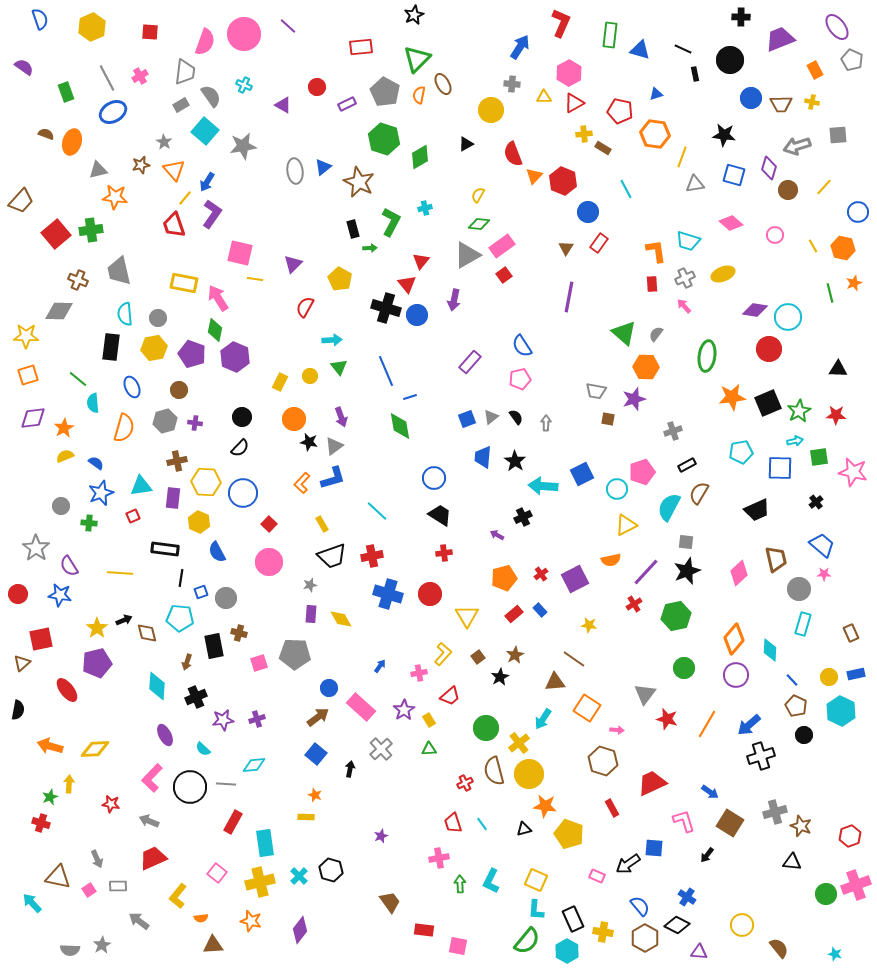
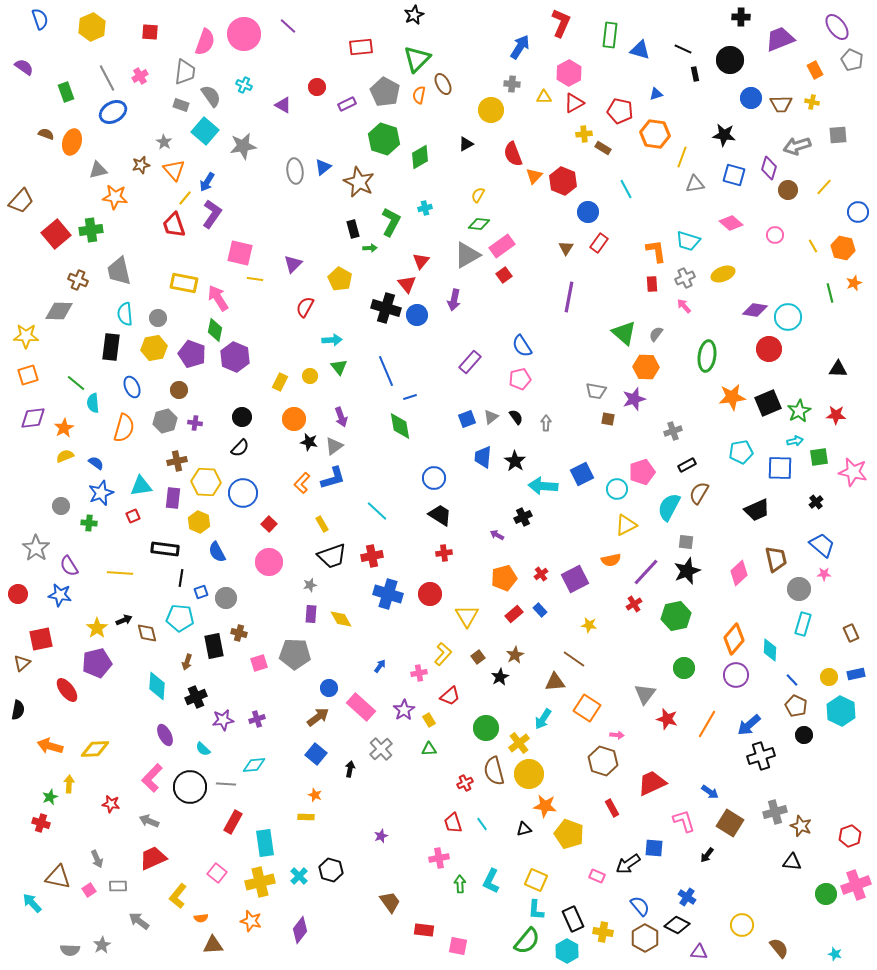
gray rectangle at (181, 105): rotated 49 degrees clockwise
green line at (78, 379): moved 2 px left, 4 px down
pink arrow at (617, 730): moved 5 px down
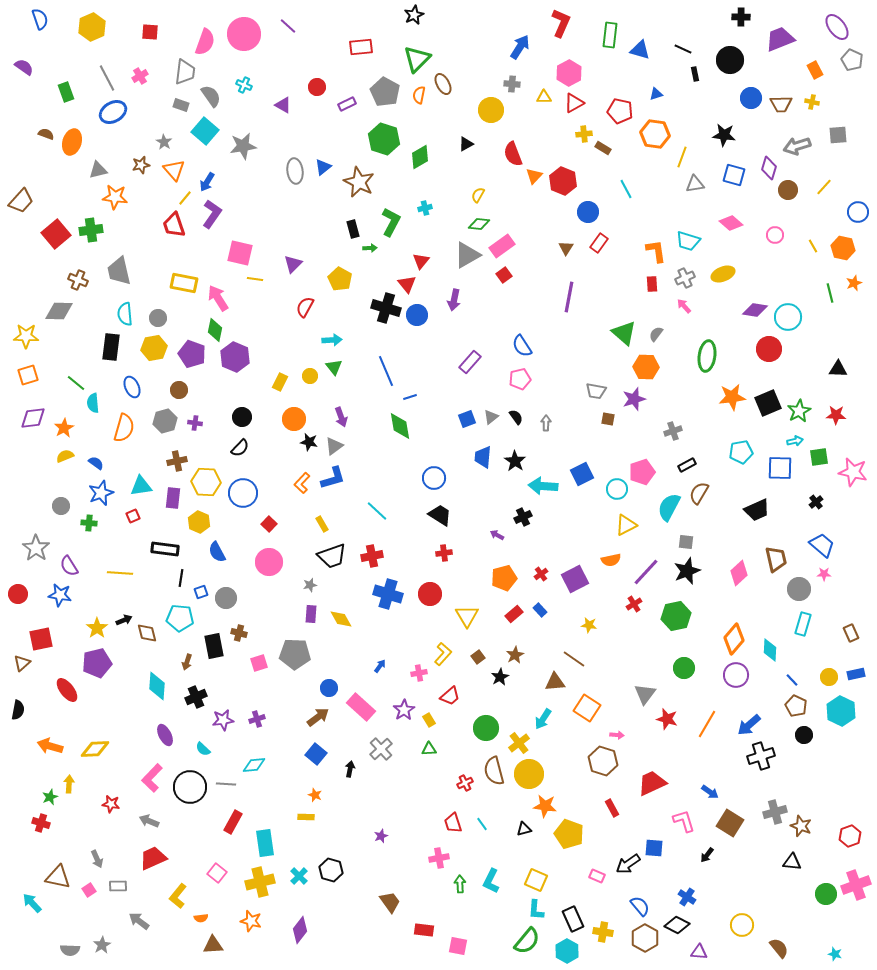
green triangle at (339, 367): moved 5 px left
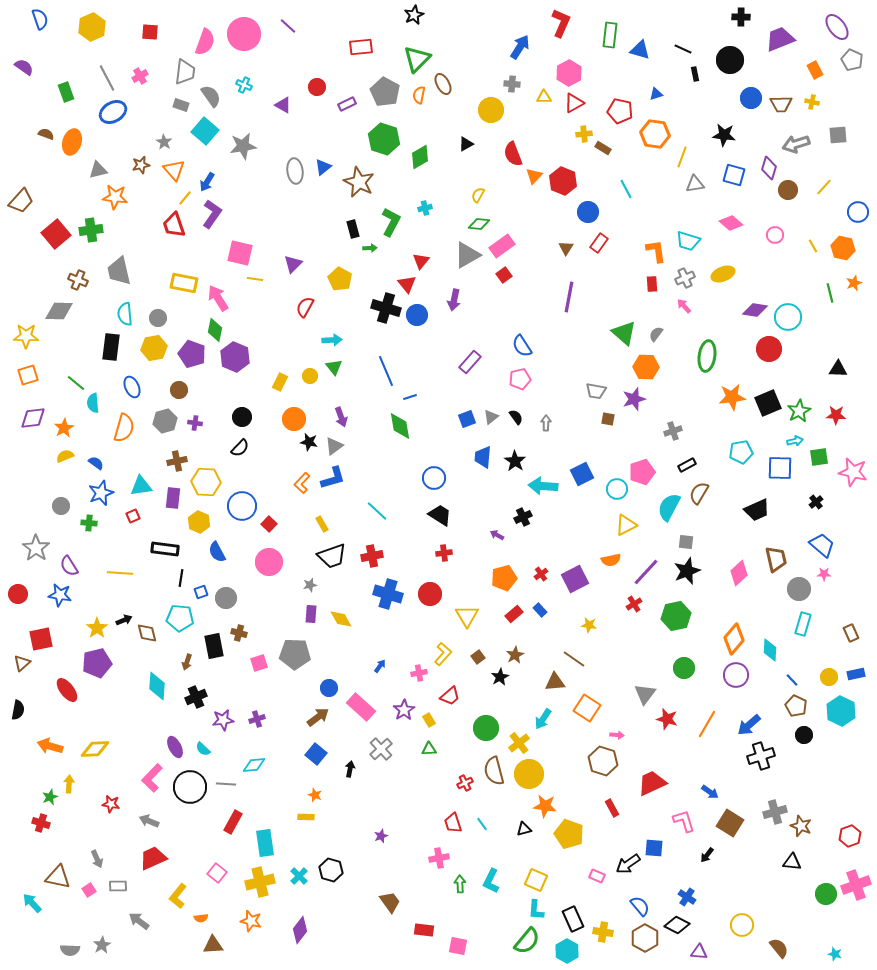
gray arrow at (797, 146): moved 1 px left, 2 px up
blue circle at (243, 493): moved 1 px left, 13 px down
purple ellipse at (165, 735): moved 10 px right, 12 px down
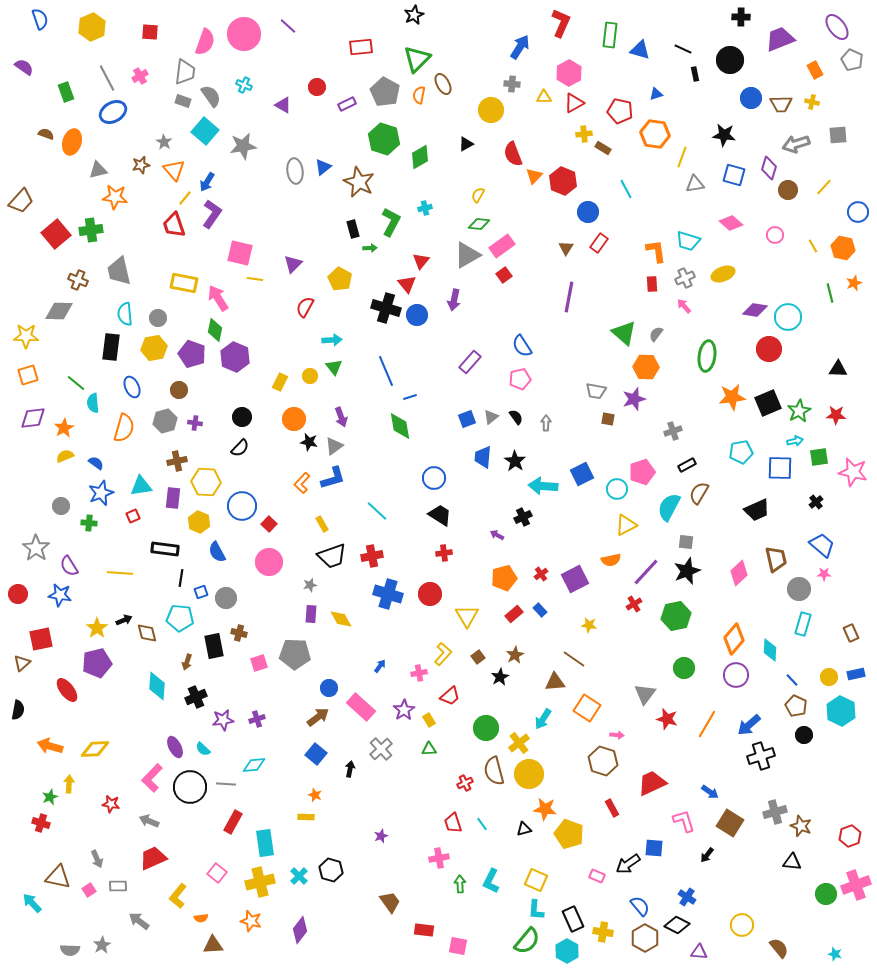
gray rectangle at (181, 105): moved 2 px right, 4 px up
orange star at (545, 806): moved 3 px down
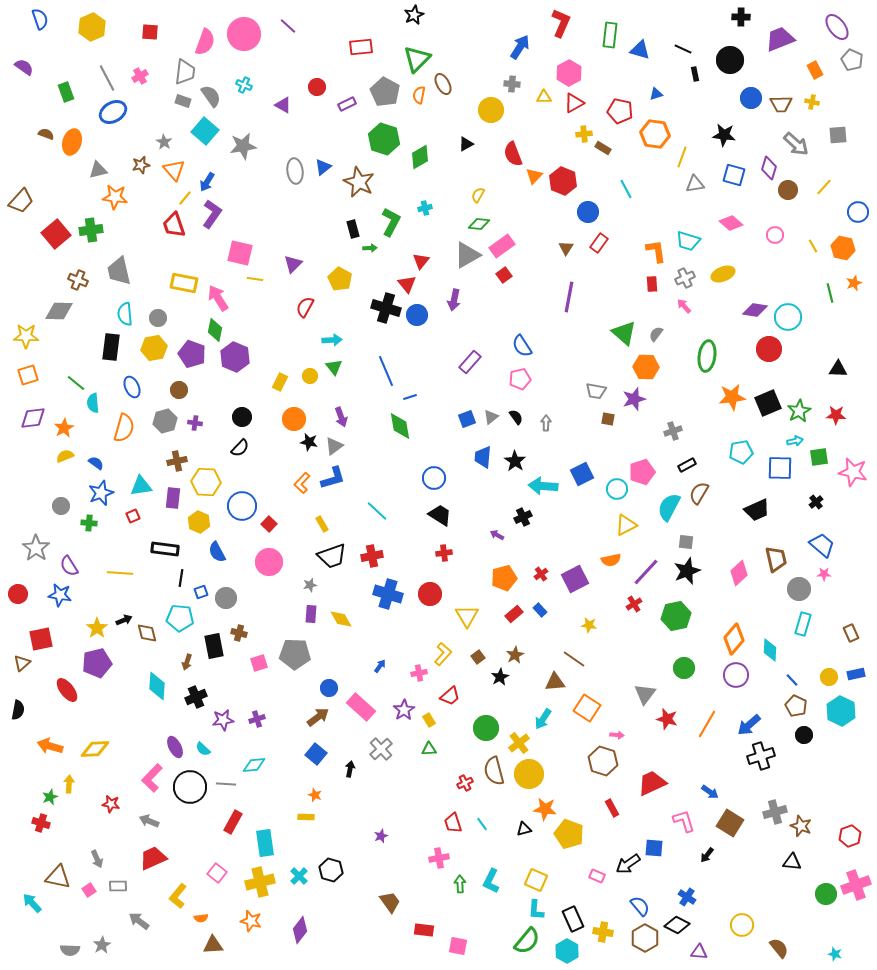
gray arrow at (796, 144): rotated 120 degrees counterclockwise
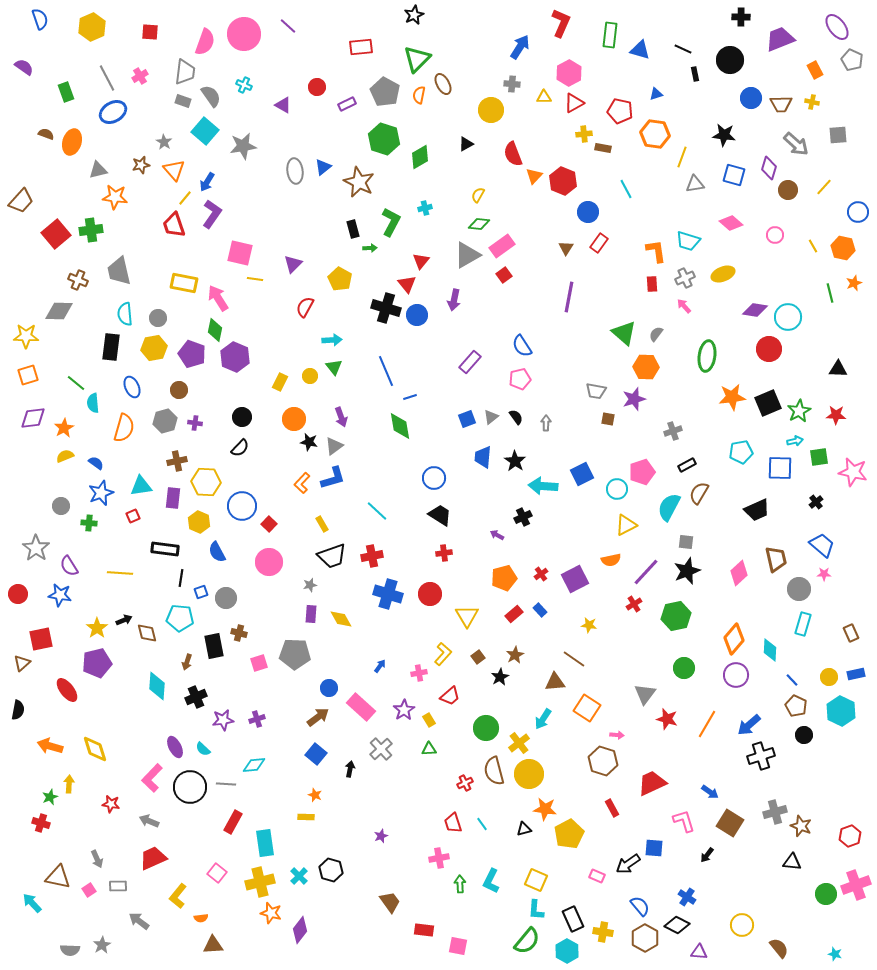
brown rectangle at (603, 148): rotated 21 degrees counterclockwise
yellow diamond at (95, 749): rotated 76 degrees clockwise
yellow pentagon at (569, 834): rotated 24 degrees clockwise
orange star at (251, 921): moved 20 px right, 8 px up
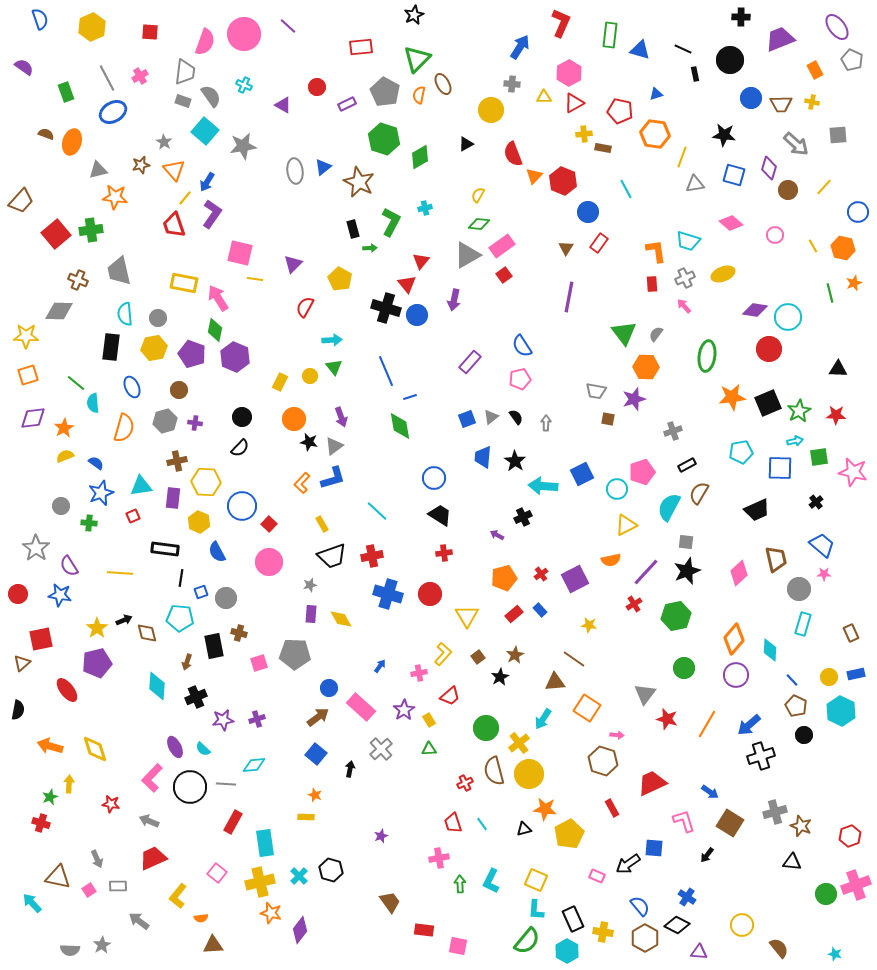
green triangle at (624, 333): rotated 12 degrees clockwise
